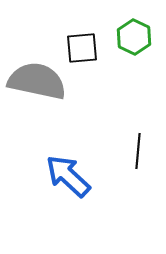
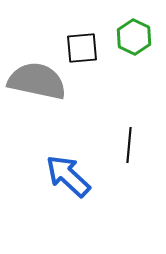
black line: moved 9 px left, 6 px up
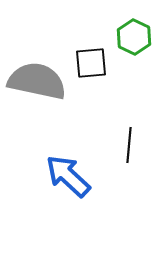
black square: moved 9 px right, 15 px down
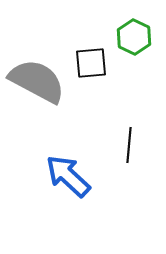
gray semicircle: rotated 16 degrees clockwise
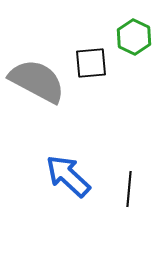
black line: moved 44 px down
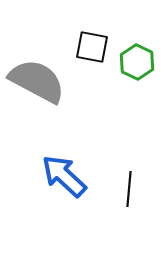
green hexagon: moved 3 px right, 25 px down
black square: moved 1 px right, 16 px up; rotated 16 degrees clockwise
blue arrow: moved 4 px left
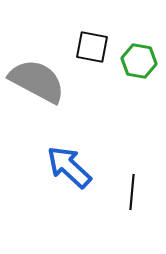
green hexagon: moved 2 px right, 1 px up; rotated 16 degrees counterclockwise
blue arrow: moved 5 px right, 9 px up
black line: moved 3 px right, 3 px down
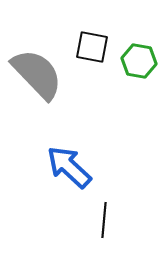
gray semicircle: moved 7 px up; rotated 18 degrees clockwise
black line: moved 28 px left, 28 px down
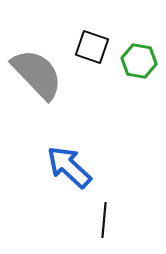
black square: rotated 8 degrees clockwise
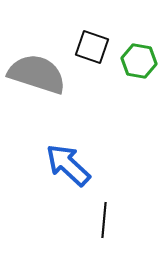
gray semicircle: rotated 28 degrees counterclockwise
blue arrow: moved 1 px left, 2 px up
